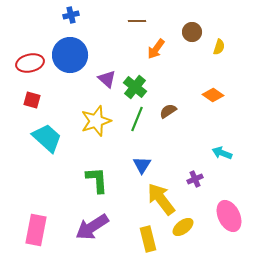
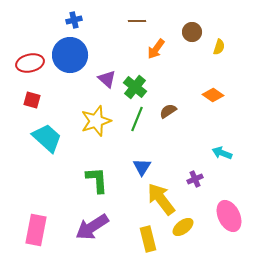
blue cross: moved 3 px right, 5 px down
blue triangle: moved 2 px down
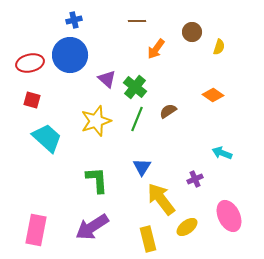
yellow ellipse: moved 4 px right
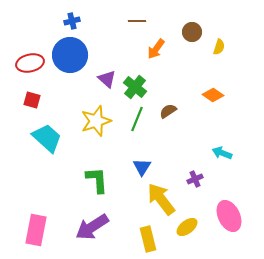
blue cross: moved 2 px left, 1 px down
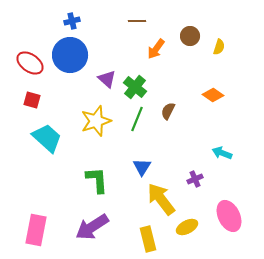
brown circle: moved 2 px left, 4 px down
red ellipse: rotated 48 degrees clockwise
brown semicircle: rotated 30 degrees counterclockwise
yellow ellipse: rotated 10 degrees clockwise
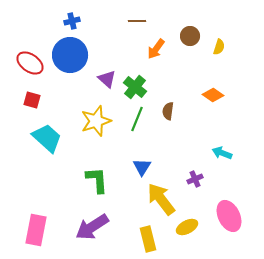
brown semicircle: rotated 18 degrees counterclockwise
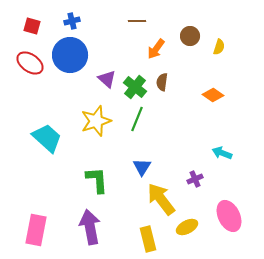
red square: moved 74 px up
brown semicircle: moved 6 px left, 29 px up
purple arrow: moved 2 px left; rotated 112 degrees clockwise
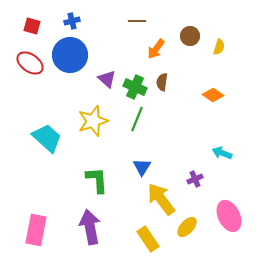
green cross: rotated 15 degrees counterclockwise
yellow star: moved 3 px left
yellow ellipse: rotated 20 degrees counterclockwise
yellow rectangle: rotated 20 degrees counterclockwise
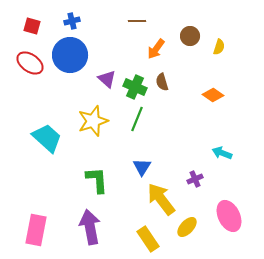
brown semicircle: rotated 24 degrees counterclockwise
